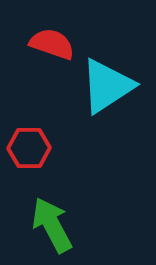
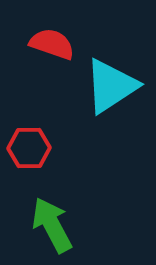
cyan triangle: moved 4 px right
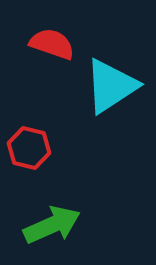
red hexagon: rotated 15 degrees clockwise
green arrow: rotated 94 degrees clockwise
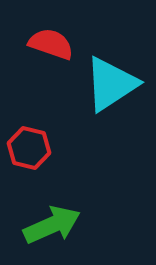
red semicircle: moved 1 px left
cyan triangle: moved 2 px up
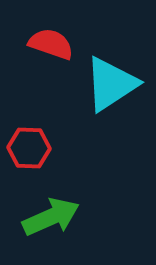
red hexagon: rotated 12 degrees counterclockwise
green arrow: moved 1 px left, 8 px up
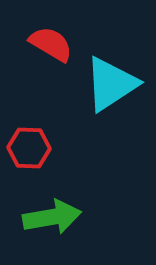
red semicircle: rotated 12 degrees clockwise
green arrow: moved 1 px right; rotated 14 degrees clockwise
